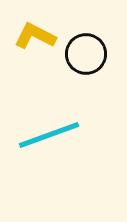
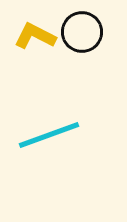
black circle: moved 4 px left, 22 px up
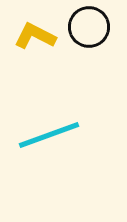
black circle: moved 7 px right, 5 px up
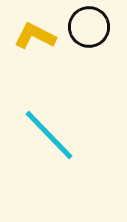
cyan line: rotated 66 degrees clockwise
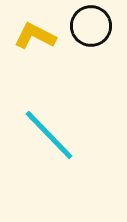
black circle: moved 2 px right, 1 px up
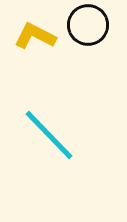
black circle: moved 3 px left, 1 px up
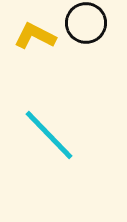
black circle: moved 2 px left, 2 px up
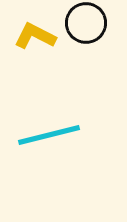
cyan line: rotated 60 degrees counterclockwise
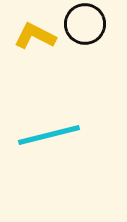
black circle: moved 1 px left, 1 px down
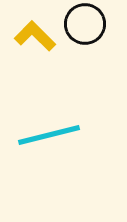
yellow L-shape: rotated 18 degrees clockwise
